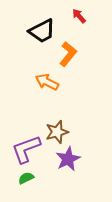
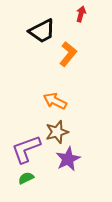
red arrow: moved 2 px right, 2 px up; rotated 56 degrees clockwise
orange arrow: moved 8 px right, 19 px down
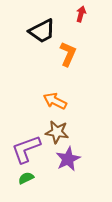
orange L-shape: rotated 15 degrees counterclockwise
brown star: rotated 25 degrees clockwise
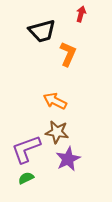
black trapezoid: rotated 12 degrees clockwise
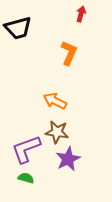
black trapezoid: moved 24 px left, 3 px up
orange L-shape: moved 1 px right, 1 px up
green semicircle: rotated 42 degrees clockwise
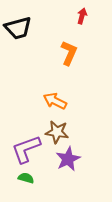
red arrow: moved 1 px right, 2 px down
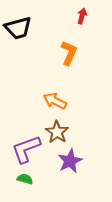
brown star: rotated 25 degrees clockwise
purple star: moved 2 px right, 2 px down
green semicircle: moved 1 px left, 1 px down
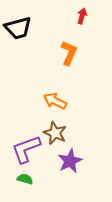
brown star: moved 2 px left, 1 px down; rotated 10 degrees counterclockwise
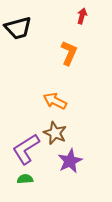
purple L-shape: rotated 12 degrees counterclockwise
green semicircle: rotated 21 degrees counterclockwise
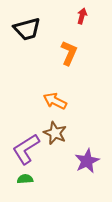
black trapezoid: moved 9 px right, 1 px down
purple star: moved 17 px right
